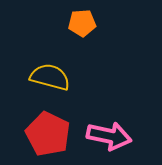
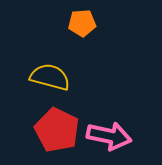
red pentagon: moved 9 px right, 4 px up
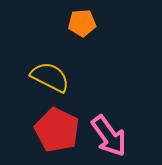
yellow semicircle: rotated 12 degrees clockwise
pink arrow: rotated 42 degrees clockwise
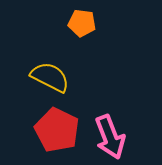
orange pentagon: rotated 12 degrees clockwise
pink arrow: moved 1 px right, 1 px down; rotated 15 degrees clockwise
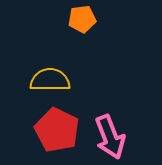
orange pentagon: moved 4 px up; rotated 16 degrees counterclockwise
yellow semicircle: moved 3 px down; rotated 27 degrees counterclockwise
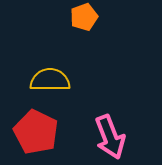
orange pentagon: moved 2 px right, 2 px up; rotated 12 degrees counterclockwise
red pentagon: moved 21 px left, 2 px down
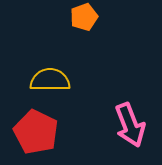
pink arrow: moved 20 px right, 12 px up
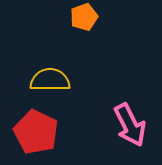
pink arrow: rotated 6 degrees counterclockwise
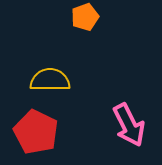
orange pentagon: moved 1 px right
pink arrow: moved 1 px left
